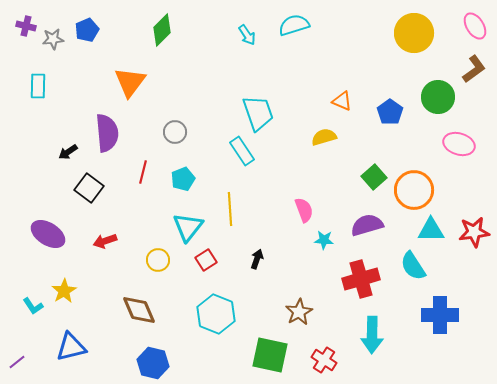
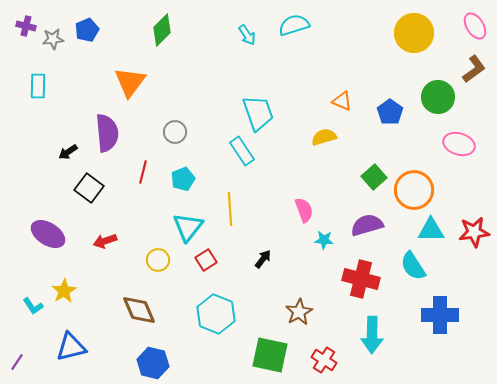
black arrow at (257, 259): moved 6 px right; rotated 18 degrees clockwise
red cross at (361, 279): rotated 30 degrees clockwise
purple line at (17, 362): rotated 18 degrees counterclockwise
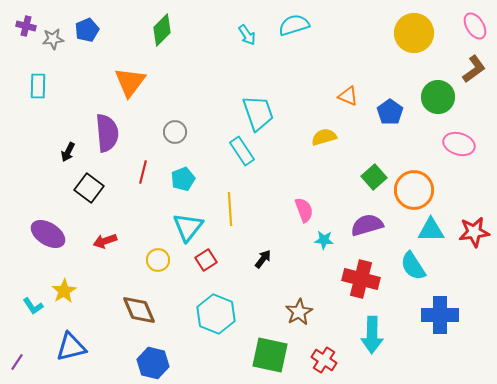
orange triangle at (342, 101): moved 6 px right, 5 px up
black arrow at (68, 152): rotated 30 degrees counterclockwise
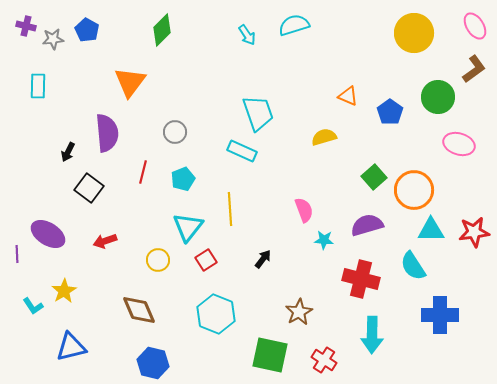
blue pentagon at (87, 30): rotated 20 degrees counterclockwise
cyan rectangle at (242, 151): rotated 32 degrees counterclockwise
purple line at (17, 362): moved 108 px up; rotated 36 degrees counterclockwise
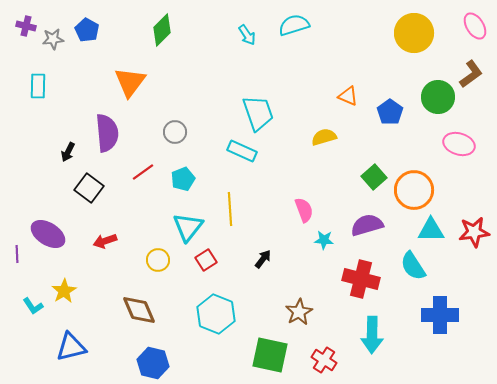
brown L-shape at (474, 69): moved 3 px left, 5 px down
red line at (143, 172): rotated 40 degrees clockwise
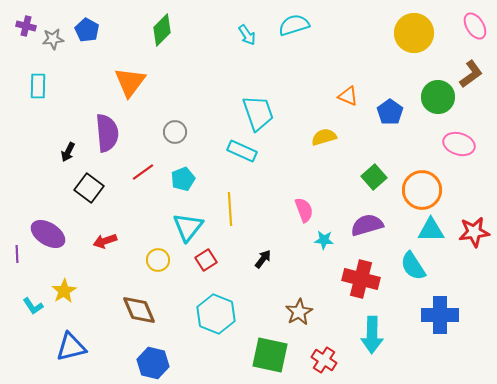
orange circle at (414, 190): moved 8 px right
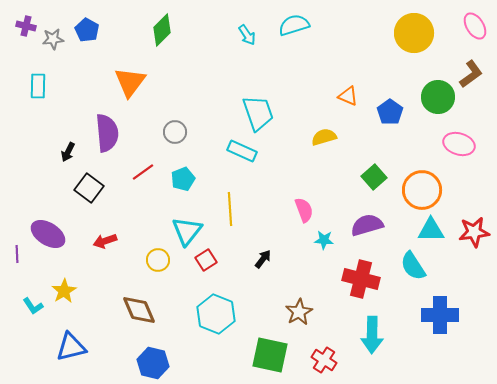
cyan triangle at (188, 227): moved 1 px left, 4 px down
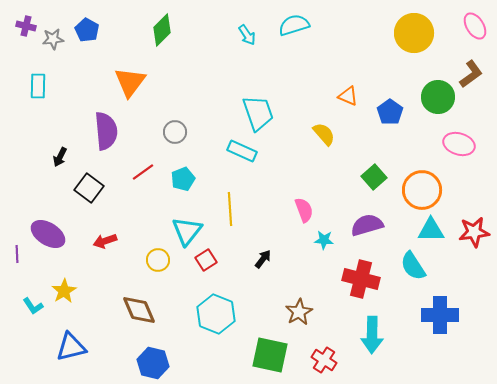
purple semicircle at (107, 133): moved 1 px left, 2 px up
yellow semicircle at (324, 137): moved 3 px up; rotated 65 degrees clockwise
black arrow at (68, 152): moved 8 px left, 5 px down
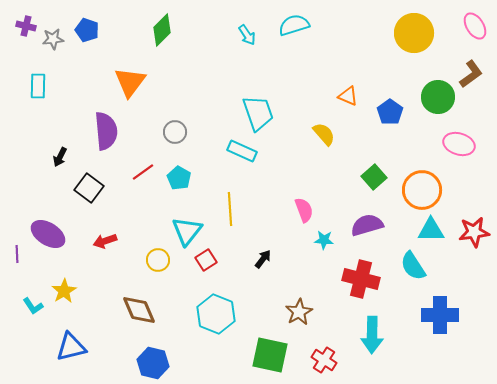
blue pentagon at (87, 30): rotated 10 degrees counterclockwise
cyan pentagon at (183, 179): moved 4 px left, 1 px up; rotated 20 degrees counterclockwise
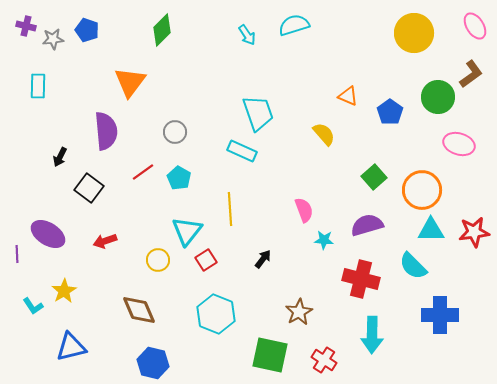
cyan semicircle at (413, 266): rotated 12 degrees counterclockwise
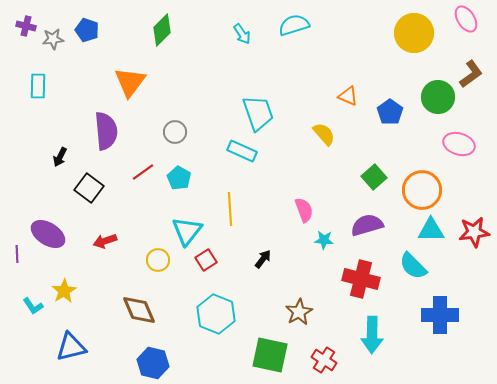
pink ellipse at (475, 26): moved 9 px left, 7 px up
cyan arrow at (247, 35): moved 5 px left, 1 px up
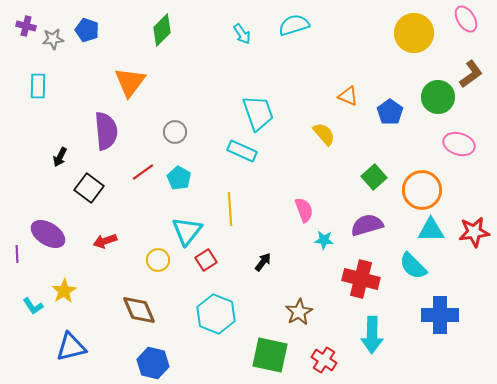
black arrow at (263, 259): moved 3 px down
